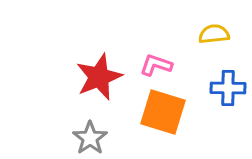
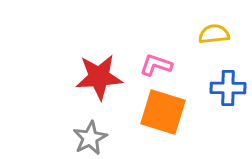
red star: rotated 18 degrees clockwise
gray star: rotated 8 degrees clockwise
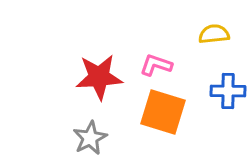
blue cross: moved 3 px down
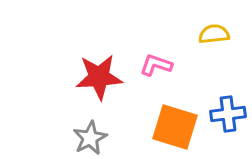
blue cross: moved 23 px down; rotated 8 degrees counterclockwise
orange square: moved 12 px right, 15 px down
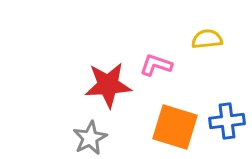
yellow semicircle: moved 7 px left, 5 px down
red star: moved 9 px right, 8 px down
blue cross: moved 1 px left, 7 px down
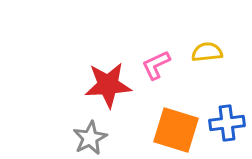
yellow semicircle: moved 13 px down
pink L-shape: rotated 44 degrees counterclockwise
blue cross: moved 2 px down
orange square: moved 1 px right, 3 px down
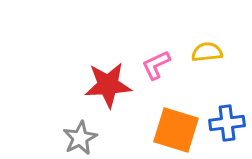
gray star: moved 10 px left
